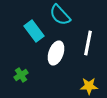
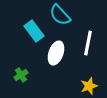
yellow star: rotated 18 degrees counterclockwise
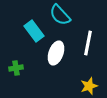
green cross: moved 5 px left, 7 px up; rotated 24 degrees clockwise
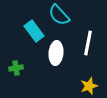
cyan semicircle: moved 1 px left
white ellipse: rotated 15 degrees counterclockwise
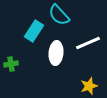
cyan rectangle: rotated 70 degrees clockwise
white line: rotated 55 degrees clockwise
green cross: moved 5 px left, 4 px up
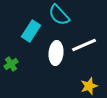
cyan rectangle: moved 3 px left
white line: moved 4 px left, 2 px down
green cross: rotated 24 degrees counterclockwise
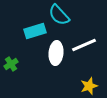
cyan rectangle: moved 4 px right; rotated 40 degrees clockwise
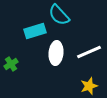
white line: moved 5 px right, 7 px down
